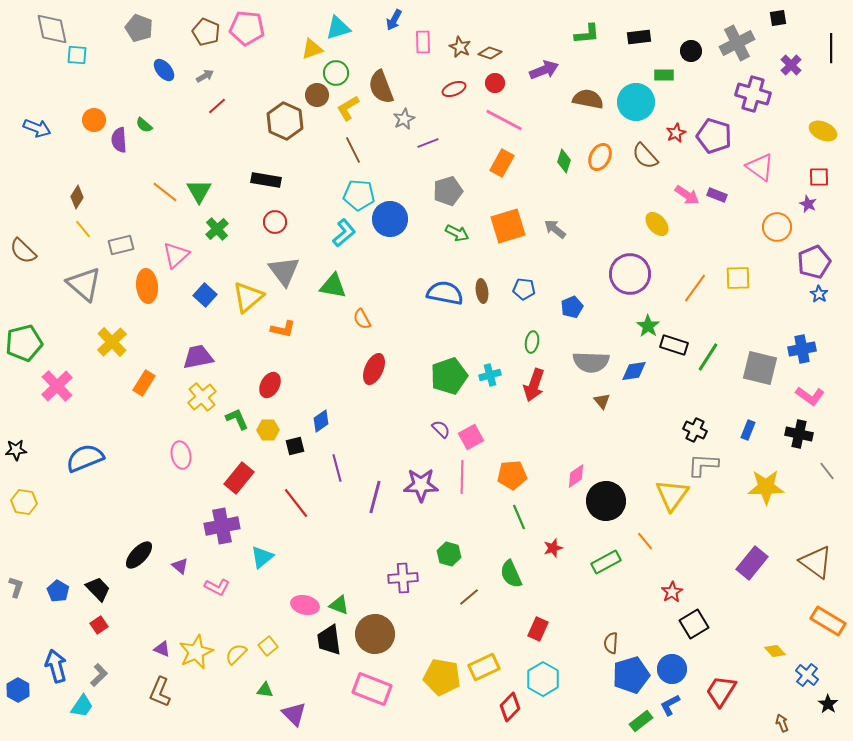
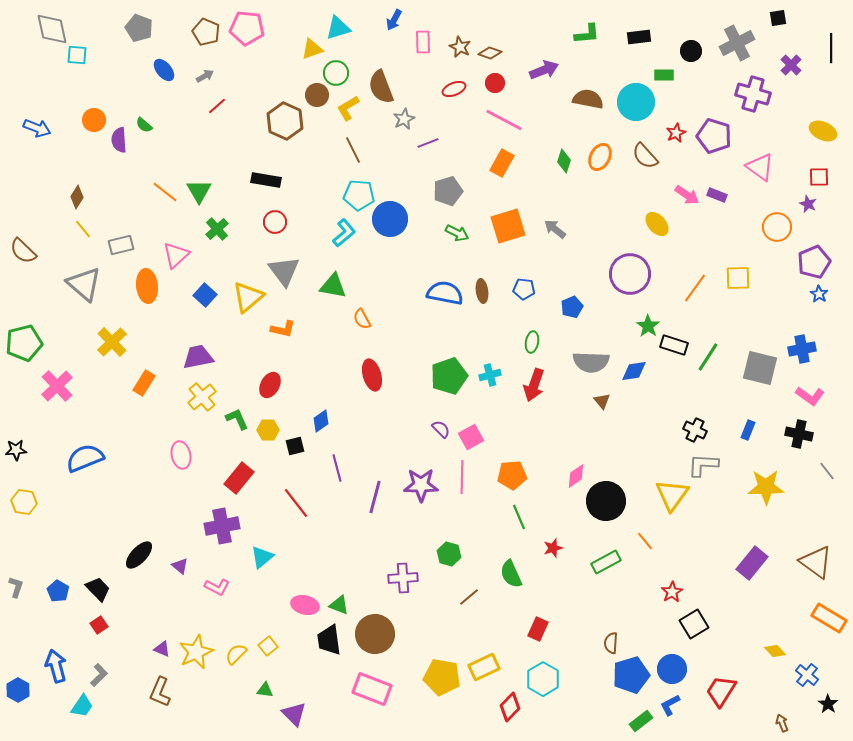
red ellipse at (374, 369): moved 2 px left, 6 px down; rotated 40 degrees counterclockwise
orange rectangle at (828, 621): moved 1 px right, 3 px up
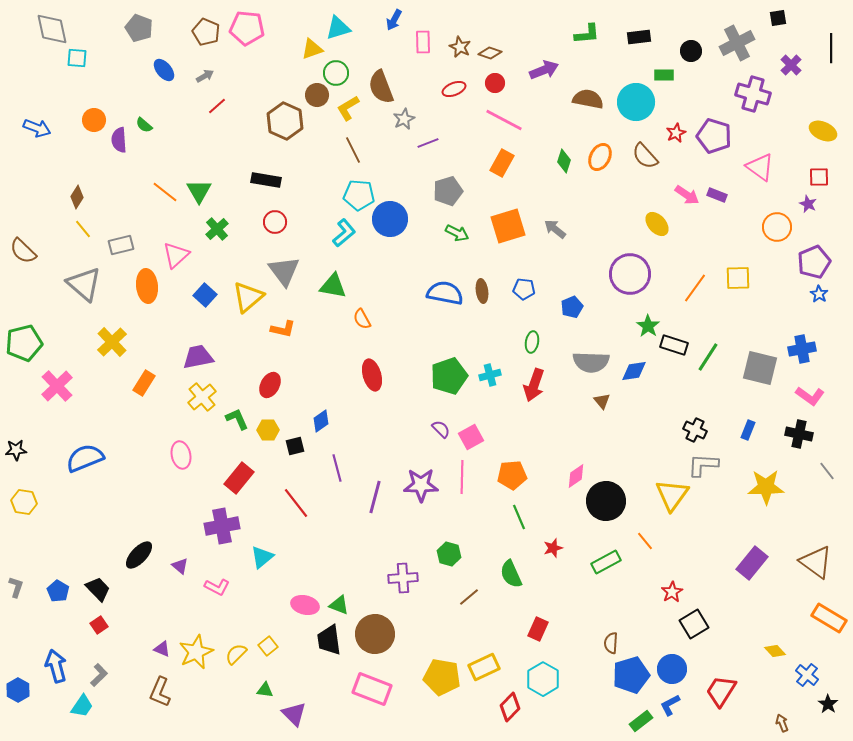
cyan square at (77, 55): moved 3 px down
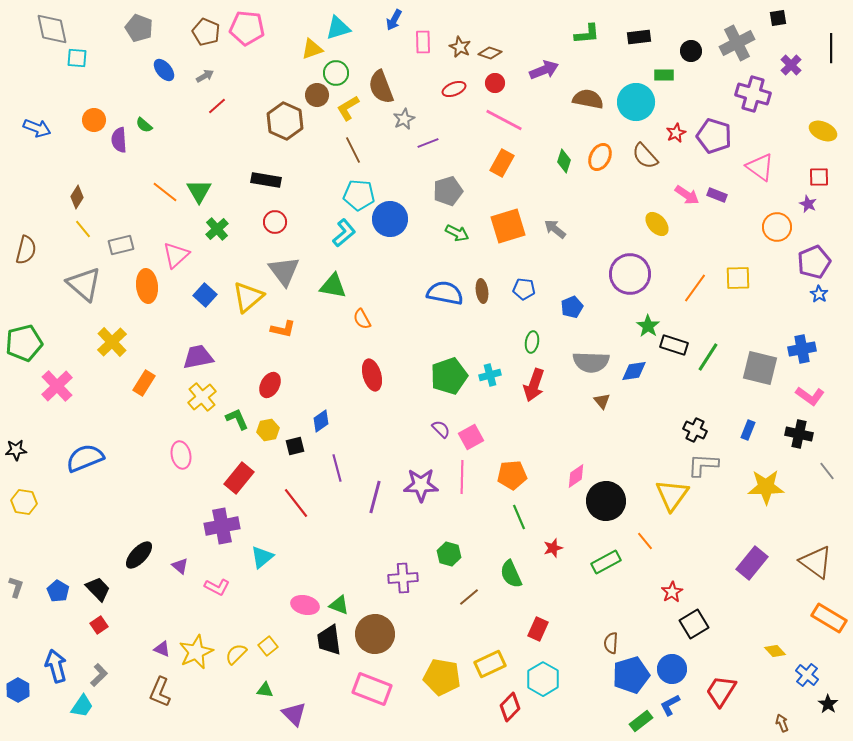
brown semicircle at (23, 251): moved 3 px right, 1 px up; rotated 120 degrees counterclockwise
yellow hexagon at (268, 430): rotated 10 degrees counterclockwise
yellow rectangle at (484, 667): moved 6 px right, 3 px up
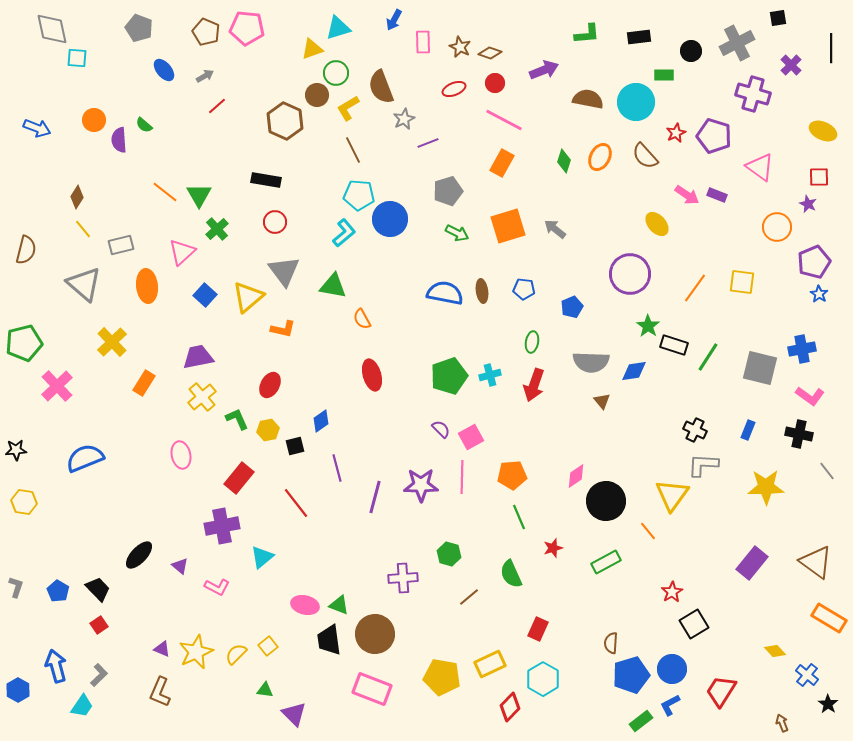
green triangle at (199, 191): moved 4 px down
pink triangle at (176, 255): moved 6 px right, 3 px up
yellow square at (738, 278): moved 4 px right, 4 px down; rotated 8 degrees clockwise
orange line at (645, 541): moved 3 px right, 10 px up
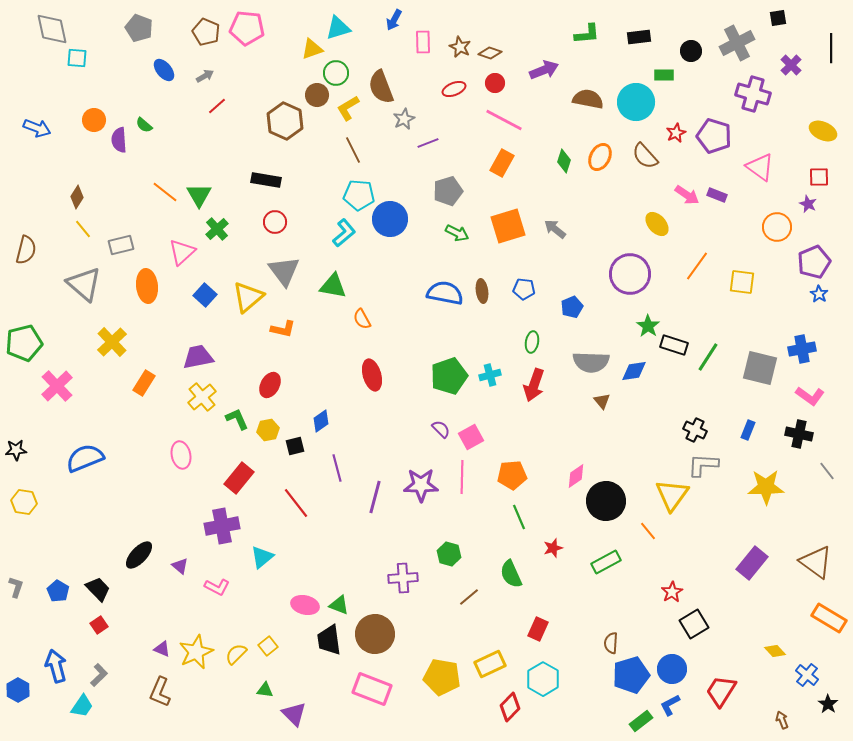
orange line at (695, 288): moved 2 px right, 22 px up
brown arrow at (782, 723): moved 3 px up
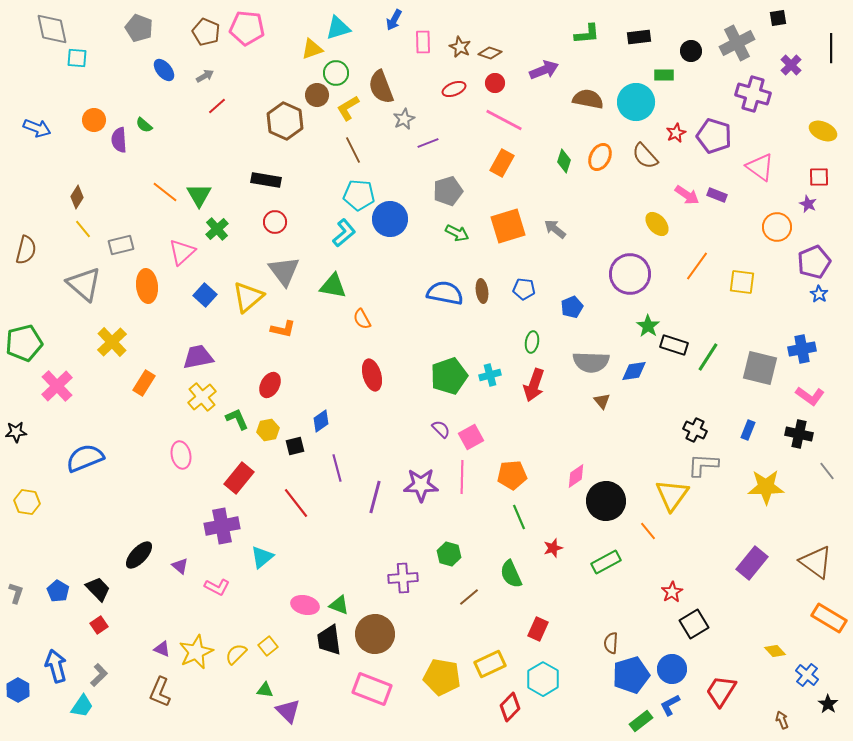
black star at (16, 450): moved 18 px up
yellow hexagon at (24, 502): moved 3 px right
gray L-shape at (16, 587): moved 6 px down
purple triangle at (294, 714): moved 6 px left, 3 px up
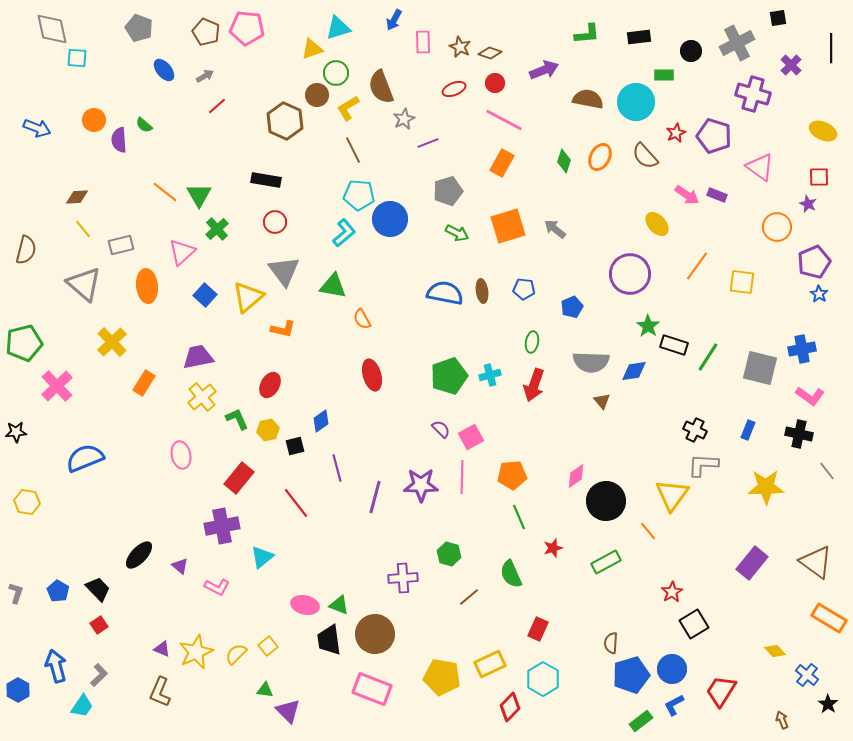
brown diamond at (77, 197): rotated 55 degrees clockwise
blue L-shape at (670, 705): moved 4 px right
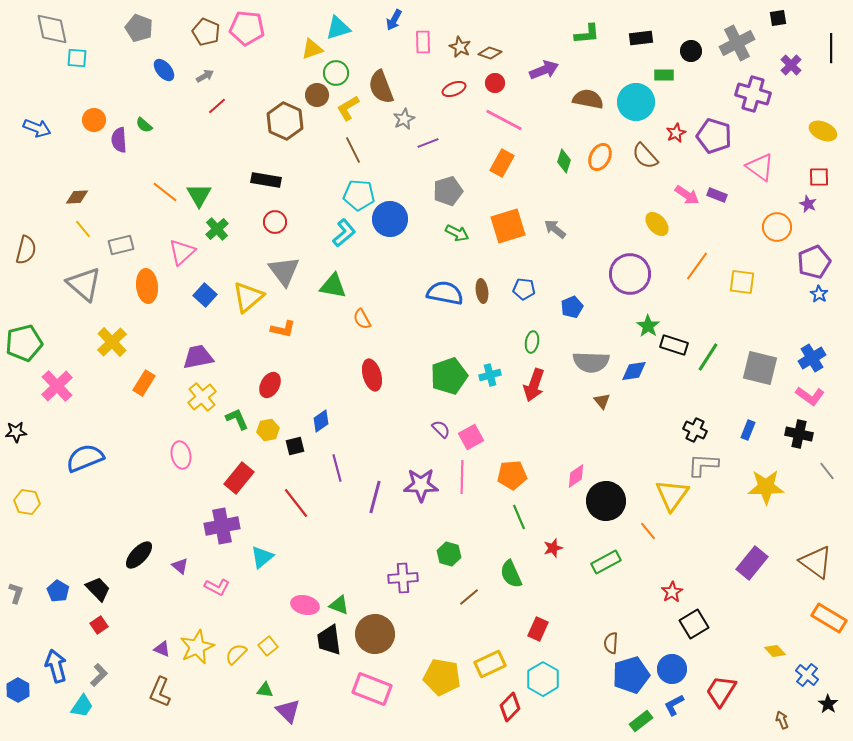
black rectangle at (639, 37): moved 2 px right, 1 px down
blue cross at (802, 349): moved 10 px right, 9 px down; rotated 20 degrees counterclockwise
yellow star at (196, 652): moved 1 px right, 5 px up
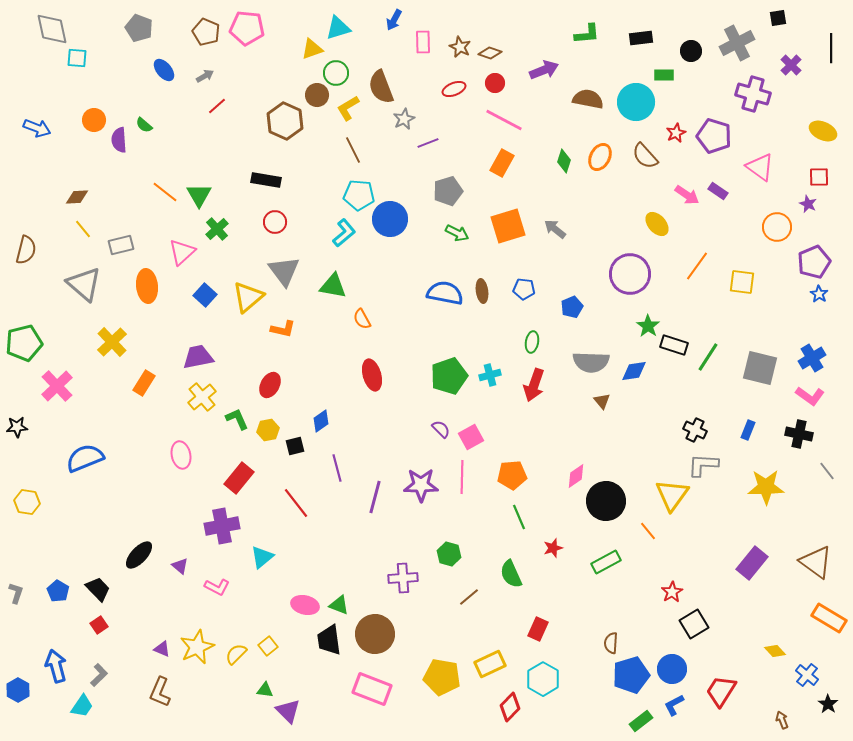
purple rectangle at (717, 195): moved 1 px right, 4 px up; rotated 12 degrees clockwise
black star at (16, 432): moved 1 px right, 5 px up
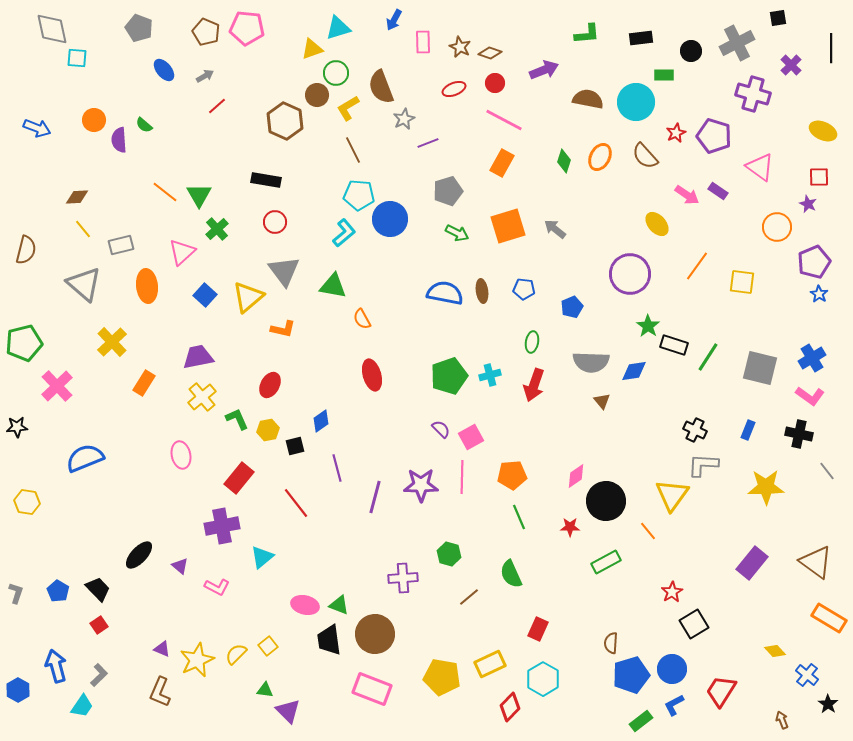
red star at (553, 548): moved 17 px right, 21 px up; rotated 18 degrees clockwise
yellow star at (197, 647): moved 13 px down
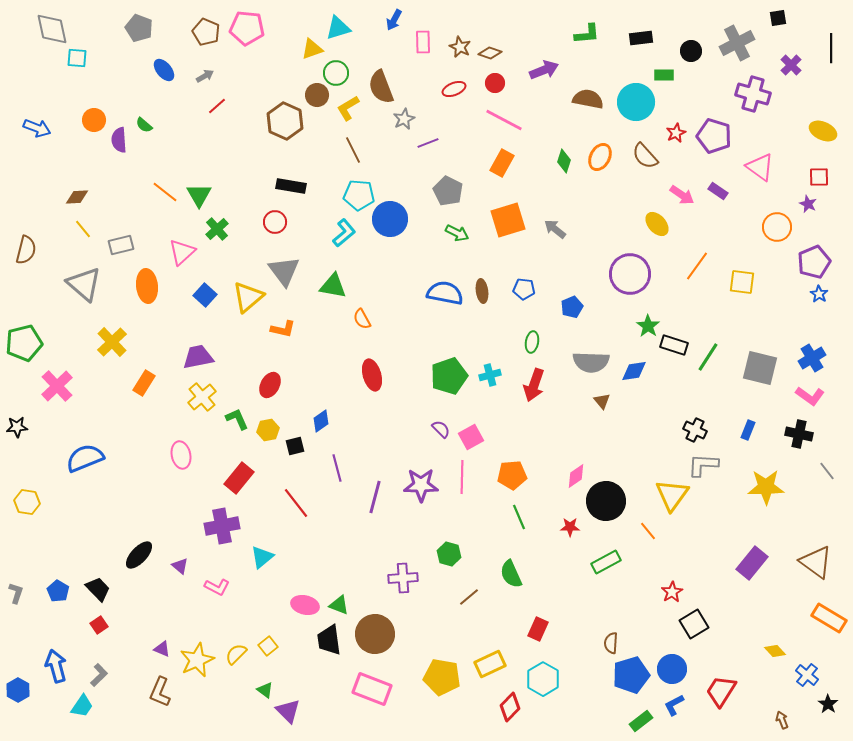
black rectangle at (266, 180): moved 25 px right, 6 px down
gray pentagon at (448, 191): rotated 28 degrees counterclockwise
pink arrow at (687, 195): moved 5 px left
orange square at (508, 226): moved 6 px up
green triangle at (265, 690): rotated 30 degrees clockwise
